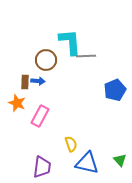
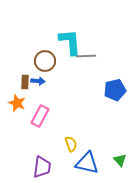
brown circle: moved 1 px left, 1 px down
blue pentagon: rotated 10 degrees clockwise
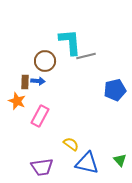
gray line: rotated 12 degrees counterclockwise
orange star: moved 2 px up
yellow semicircle: rotated 35 degrees counterclockwise
purple trapezoid: rotated 75 degrees clockwise
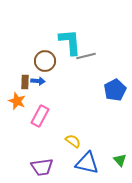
blue pentagon: rotated 15 degrees counterclockwise
yellow semicircle: moved 2 px right, 3 px up
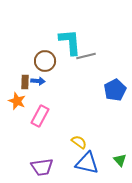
yellow semicircle: moved 6 px right, 1 px down
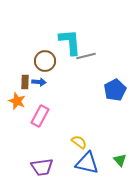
blue arrow: moved 1 px right, 1 px down
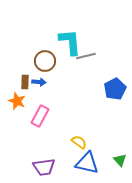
blue pentagon: moved 1 px up
purple trapezoid: moved 2 px right
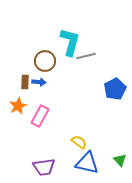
cyan L-shape: rotated 20 degrees clockwise
orange star: moved 1 px right, 5 px down; rotated 24 degrees clockwise
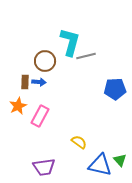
blue pentagon: rotated 25 degrees clockwise
blue triangle: moved 13 px right, 2 px down
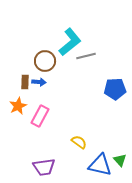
cyan L-shape: rotated 36 degrees clockwise
